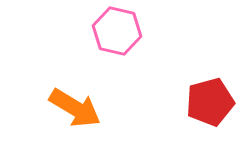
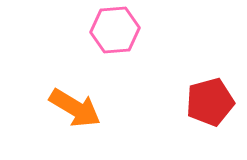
pink hexagon: moved 2 px left, 1 px up; rotated 18 degrees counterclockwise
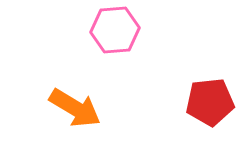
red pentagon: rotated 9 degrees clockwise
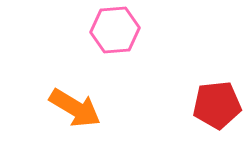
red pentagon: moved 7 px right, 3 px down
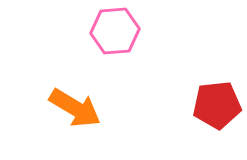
pink hexagon: moved 1 px down
